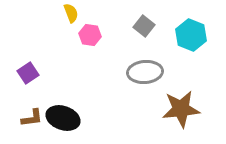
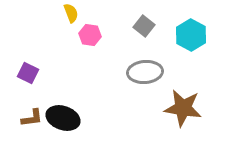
cyan hexagon: rotated 8 degrees clockwise
purple square: rotated 30 degrees counterclockwise
brown star: moved 2 px right, 1 px up; rotated 15 degrees clockwise
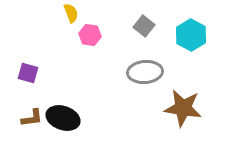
purple square: rotated 10 degrees counterclockwise
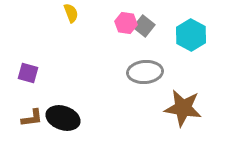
pink hexagon: moved 36 px right, 12 px up
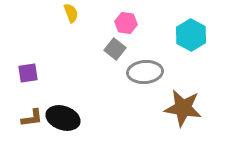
gray square: moved 29 px left, 23 px down
purple square: rotated 25 degrees counterclockwise
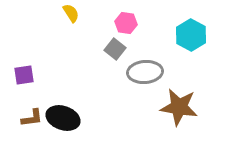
yellow semicircle: rotated 12 degrees counterclockwise
purple square: moved 4 px left, 2 px down
brown star: moved 4 px left, 1 px up
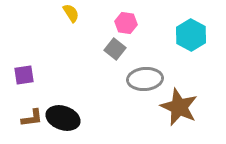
gray ellipse: moved 7 px down
brown star: rotated 15 degrees clockwise
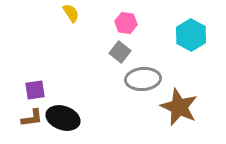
gray square: moved 5 px right, 3 px down
purple square: moved 11 px right, 15 px down
gray ellipse: moved 2 px left
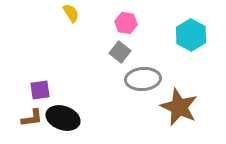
purple square: moved 5 px right
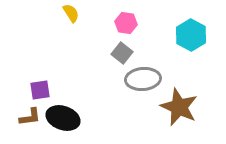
gray square: moved 2 px right, 1 px down
brown L-shape: moved 2 px left, 1 px up
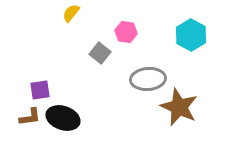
yellow semicircle: rotated 108 degrees counterclockwise
pink hexagon: moved 9 px down
gray square: moved 22 px left
gray ellipse: moved 5 px right
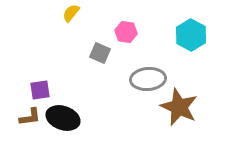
gray square: rotated 15 degrees counterclockwise
